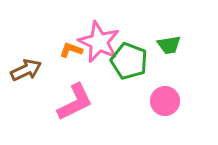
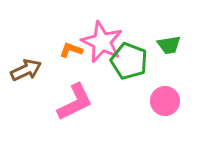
pink star: moved 3 px right
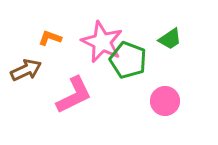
green trapezoid: moved 1 px right, 6 px up; rotated 25 degrees counterclockwise
orange L-shape: moved 21 px left, 12 px up
green pentagon: moved 1 px left, 1 px up
pink L-shape: moved 1 px left, 7 px up
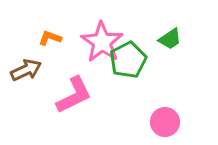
pink star: rotated 9 degrees clockwise
green pentagon: rotated 24 degrees clockwise
pink circle: moved 21 px down
